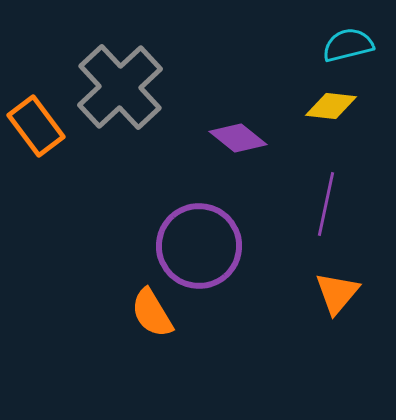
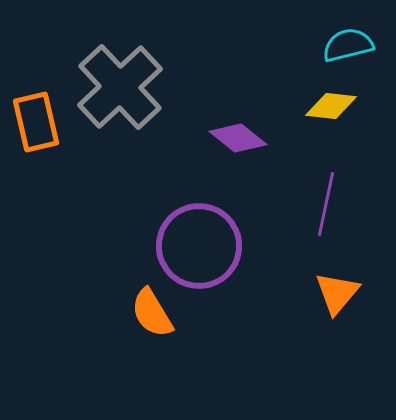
orange rectangle: moved 4 px up; rotated 24 degrees clockwise
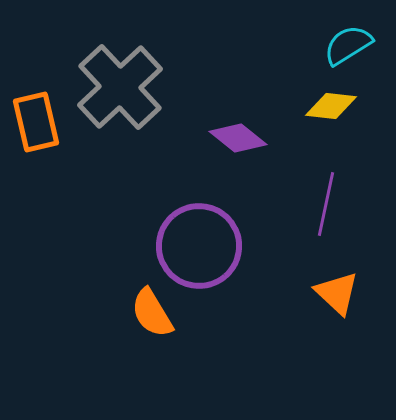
cyan semicircle: rotated 18 degrees counterclockwise
orange triangle: rotated 27 degrees counterclockwise
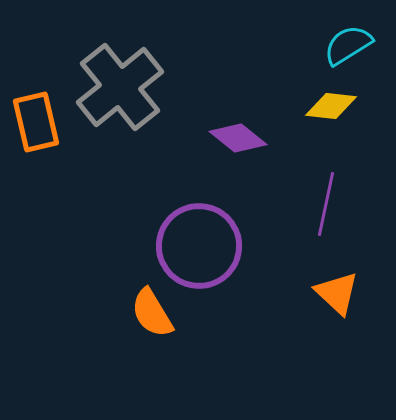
gray cross: rotated 4 degrees clockwise
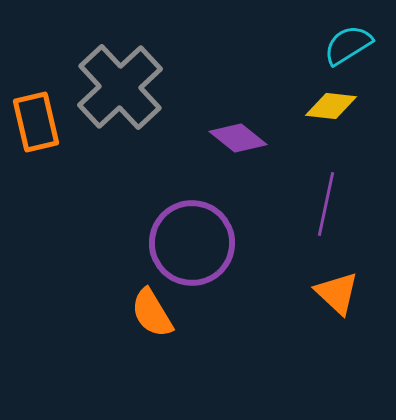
gray cross: rotated 4 degrees counterclockwise
purple circle: moved 7 px left, 3 px up
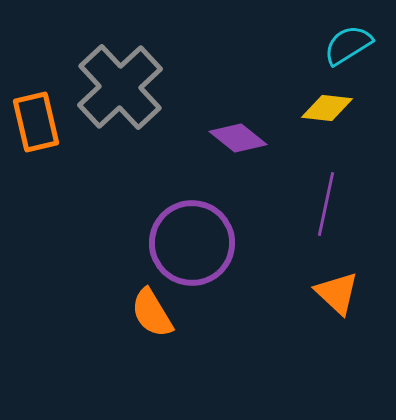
yellow diamond: moved 4 px left, 2 px down
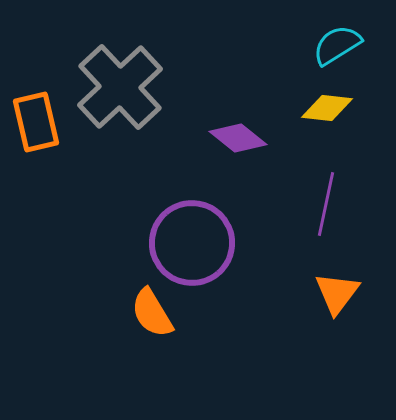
cyan semicircle: moved 11 px left
orange triangle: rotated 24 degrees clockwise
